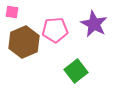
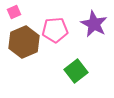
pink square: moved 2 px right; rotated 32 degrees counterclockwise
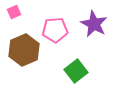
brown hexagon: moved 8 px down
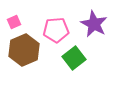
pink square: moved 10 px down
pink pentagon: moved 1 px right
green square: moved 2 px left, 13 px up
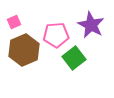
purple star: moved 3 px left, 1 px down
pink pentagon: moved 5 px down
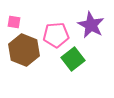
pink square: rotated 32 degrees clockwise
brown hexagon: rotated 16 degrees counterclockwise
green square: moved 1 px left, 1 px down
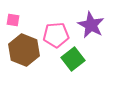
pink square: moved 1 px left, 2 px up
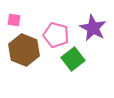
pink square: moved 1 px right
purple star: moved 2 px right, 3 px down
pink pentagon: rotated 20 degrees clockwise
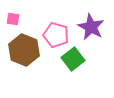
pink square: moved 1 px left, 1 px up
purple star: moved 2 px left, 1 px up
